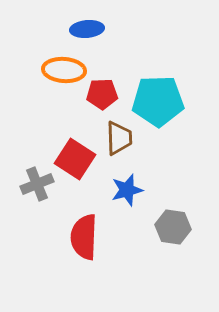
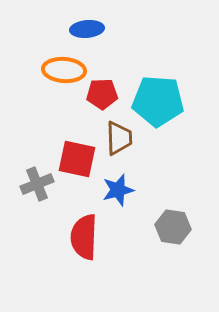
cyan pentagon: rotated 6 degrees clockwise
red square: moved 2 px right; rotated 21 degrees counterclockwise
blue star: moved 9 px left
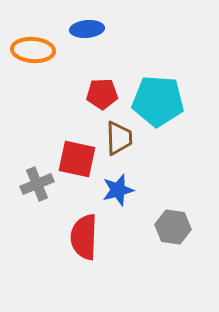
orange ellipse: moved 31 px left, 20 px up
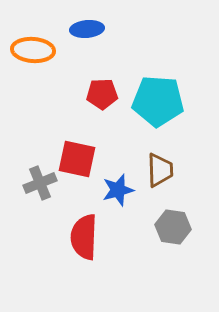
brown trapezoid: moved 41 px right, 32 px down
gray cross: moved 3 px right, 1 px up
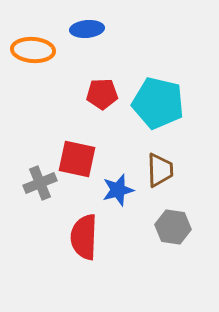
cyan pentagon: moved 2 px down; rotated 9 degrees clockwise
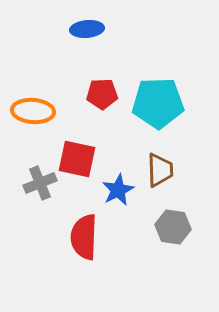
orange ellipse: moved 61 px down
cyan pentagon: rotated 15 degrees counterclockwise
blue star: rotated 12 degrees counterclockwise
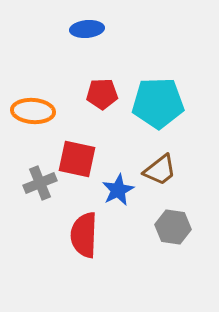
brown trapezoid: rotated 54 degrees clockwise
red semicircle: moved 2 px up
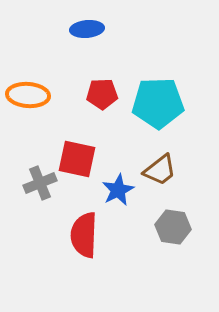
orange ellipse: moved 5 px left, 16 px up
